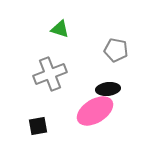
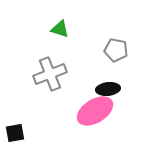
black square: moved 23 px left, 7 px down
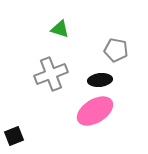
gray cross: moved 1 px right
black ellipse: moved 8 px left, 9 px up
black square: moved 1 px left, 3 px down; rotated 12 degrees counterclockwise
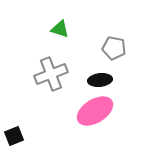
gray pentagon: moved 2 px left, 2 px up
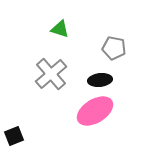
gray cross: rotated 20 degrees counterclockwise
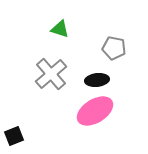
black ellipse: moved 3 px left
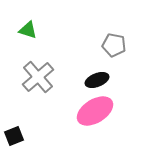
green triangle: moved 32 px left, 1 px down
gray pentagon: moved 3 px up
gray cross: moved 13 px left, 3 px down
black ellipse: rotated 15 degrees counterclockwise
